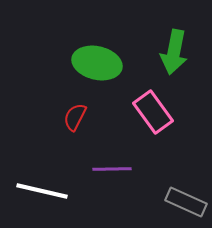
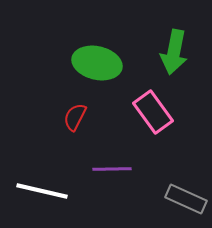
gray rectangle: moved 3 px up
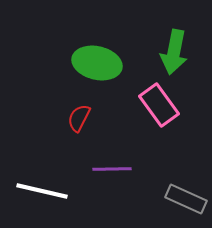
pink rectangle: moved 6 px right, 7 px up
red semicircle: moved 4 px right, 1 px down
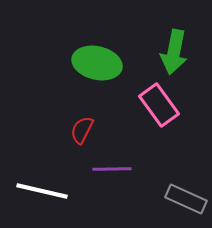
red semicircle: moved 3 px right, 12 px down
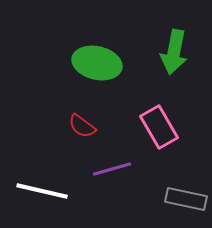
pink rectangle: moved 22 px down; rotated 6 degrees clockwise
red semicircle: moved 4 px up; rotated 80 degrees counterclockwise
purple line: rotated 15 degrees counterclockwise
gray rectangle: rotated 12 degrees counterclockwise
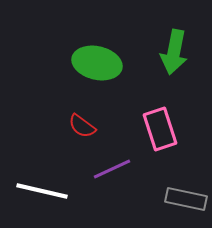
pink rectangle: moved 1 px right, 2 px down; rotated 12 degrees clockwise
purple line: rotated 9 degrees counterclockwise
